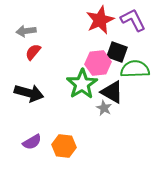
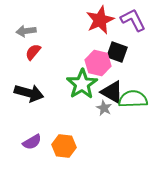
pink hexagon: rotated 20 degrees clockwise
green semicircle: moved 2 px left, 30 px down
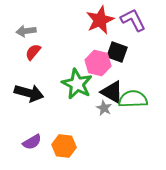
green star: moved 5 px left; rotated 12 degrees counterclockwise
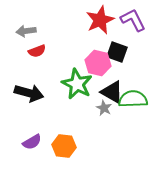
red semicircle: moved 4 px right, 1 px up; rotated 150 degrees counterclockwise
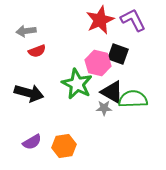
black square: moved 1 px right, 2 px down
gray star: rotated 28 degrees counterclockwise
orange hexagon: rotated 15 degrees counterclockwise
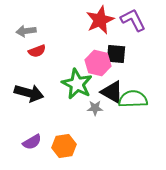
black square: moved 2 px left; rotated 15 degrees counterclockwise
gray star: moved 9 px left
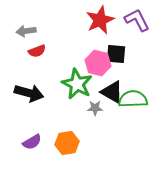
purple L-shape: moved 4 px right
orange hexagon: moved 3 px right, 3 px up
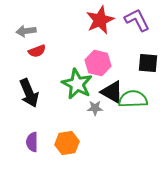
black square: moved 32 px right, 9 px down
black arrow: rotated 52 degrees clockwise
purple semicircle: rotated 120 degrees clockwise
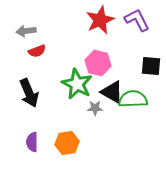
black square: moved 3 px right, 3 px down
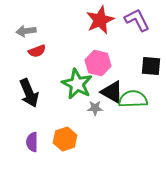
orange hexagon: moved 2 px left, 4 px up; rotated 10 degrees counterclockwise
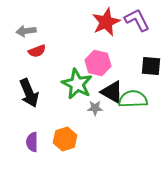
red star: moved 6 px right, 2 px down
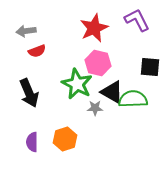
red star: moved 12 px left, 6 px down
black square: moved 1 px left, 1 px down
